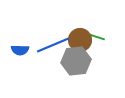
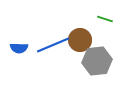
green line: moved 8 px right, 18 px up
blue semicircle: moved 1 px left, 2 px up
gray hexagon: moved 21 px right
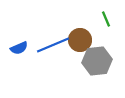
green line: moved 1 px right; rotated 49 degrees clockwise
blue semicircle: rotated 24 degrees counterclockwise
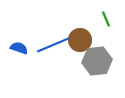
blue semicircle: rotated 138 degrees counterclockwise
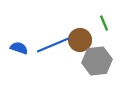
green line: moved 2 px left, 4 px down
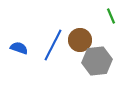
green line: moved 7 px right, 7 px up
blue line: rotated 40 degrees counterclockwise
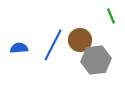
blue semicircle: rotated 24 degrees counterclockwise
gray hexagon: moved 1 px left, 1 px up
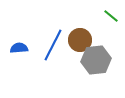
green line: rotated 28 degrees counterclockwise
